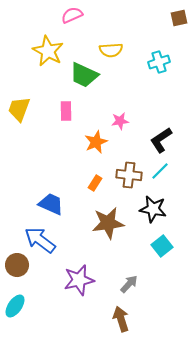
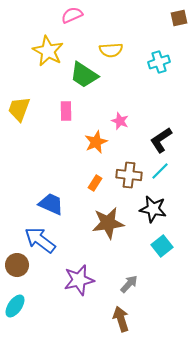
green trapezoid: rotated 8 degrees clockwise
pink star: rotated 30 degrees clockwise
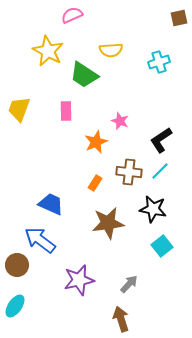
brown cross: moved 3 px up
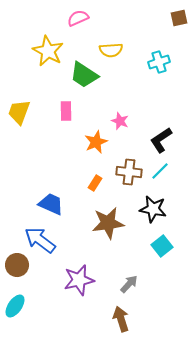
pink semicircle: moved 6 px right, 3 px down
yellow trapezoid: moved 3 px down
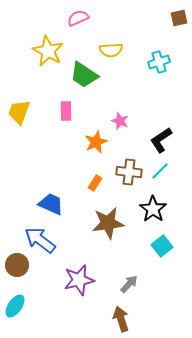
black star: rotated 24 degrees clockwise
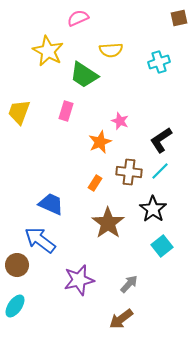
pink rectangle: rotated 18 degrees clockwise
orange star: moved 4 px right
brown star: rotated 28 degrees counterclockwise
brown arrow: rotated 110 degrees counterclockwise
